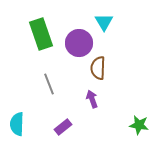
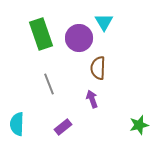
purple circle: moved 5 px up
green star: rotated 24 degrees counterclockwise
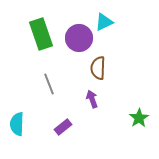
cyan triangle: rotated 36 degrees clockwise
green star: moved 7 px up; rotated 18 degrees counterclockwise
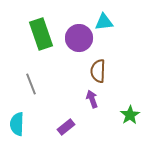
cyan triangle: rotated 18 degrees clockwise
brown semicircle: moved 3 px down
gray line: moved 18 px left
green star: moved 9 px left, 3 px up
purple rectangle: moved 3 px right
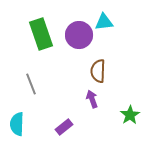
purple circle: moved 3 px up
purple rectangle: moved 2 px left
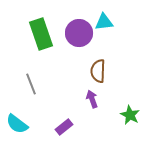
purple circle: moved 2 px up
green star: rotated 12 degrees counterclockwise
cyan semicircle: rotated 55 degrees counterclockwise
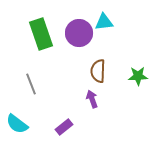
green star: moved 8 px right, 39 px up; rotated 30 degrees counterclockwise
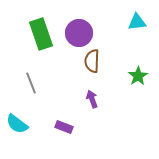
cyan triangle: moved 33 px right
brown semicircle: moved 6 px left, 10 px up
green star: rotated 30 degrees counterclockwise
gray line: moved 1 px up
purple rectangle: rotated 60 degrees clockwise
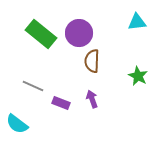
green rectangle: rotated 32 degrees counterclockwise
green star: rotated 12 degrees counterclockwise
gray line: moved 2 px right, 3 px down; rotated 45 degrees counterclockwise
purple rectangle: moved 3 px left, 24 px up
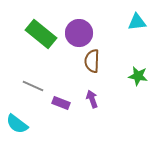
green star: rotated 18 degrees counterclockwise
